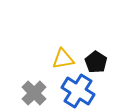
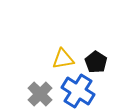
gray cross: moved 6 px right, 1 px down
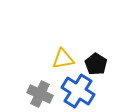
black pentagon: moved 2 px down
gray cross: rotated 20 degrees counterclockwise
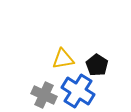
black pentagon: moved 1 px right, 1 px down
gray cross: moved 4 px right, 1 px down
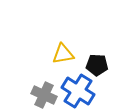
yellow triangle: moved 5 px up
black pentagon: rotated 30 degrees counterclockwise
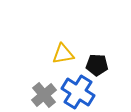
blue cross: moved 1 px down
gray cross: rotated 25 degrees clockwise
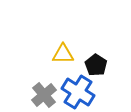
yellow triangle: rotated 10 degrees clockwise
black pentagon: moved 1 px left; rotated 30 degrees clockwise
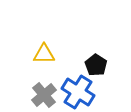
yellow triangle: moved 19 px left
